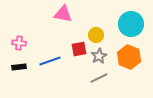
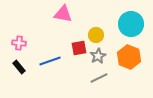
red square: moved 1 px up
gray star: moved 1 px left
black rectangle: rotated 56 degrees clockwise
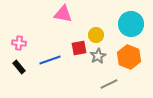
blue line: moved 1 px up
gray line: moved 10 px right, 6 px down
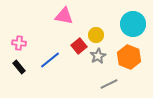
pink triangle: moved 1 px right, 2 px down
cyan circle: moved 2 px right
red square: moved 2 px up; rotated 28 degrees counterclockwise
blue line: rotated 20 degrees counterclockwise
